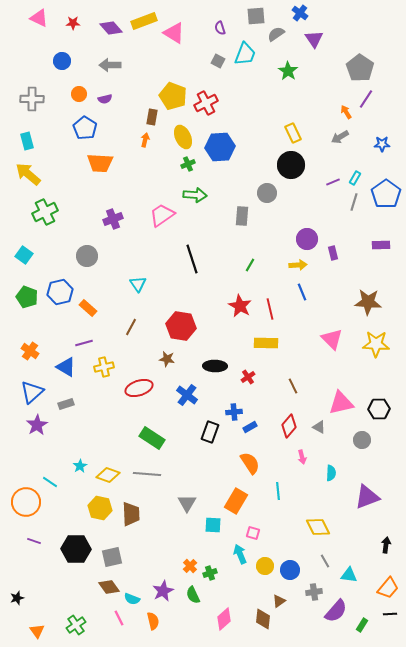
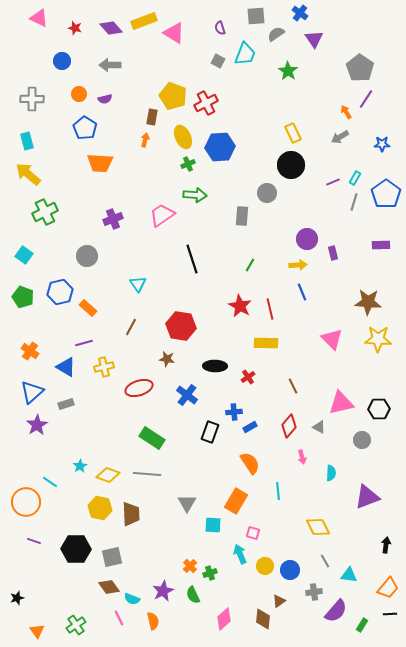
red star at (73, 23): moved 2 px right, 5 px down; rotated 16 degrees clockwise
green pentagon at (27, 297): moved 4 px left
yellow star at (376, 344): moved 2 px right, 5 px up
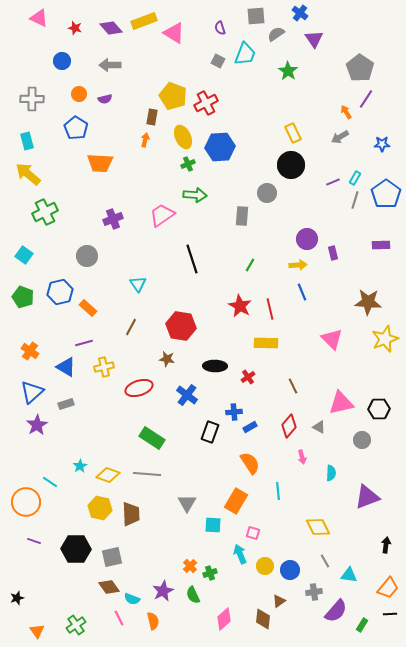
blue pentagon at (85, 128): moved 9 px left
gray line at (354, 202): moved 1 px right, 2 px up
yellow star at (378, 339): moved 7 px right; rotated 24 degrees counterclockwise
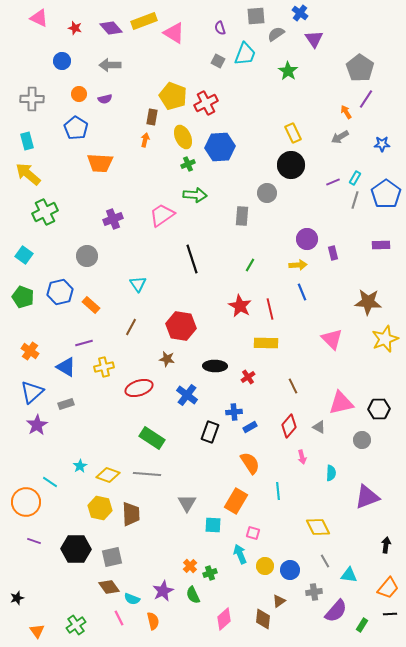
orange rectangle at (88, 308): moved 3 px right, 3 px up
